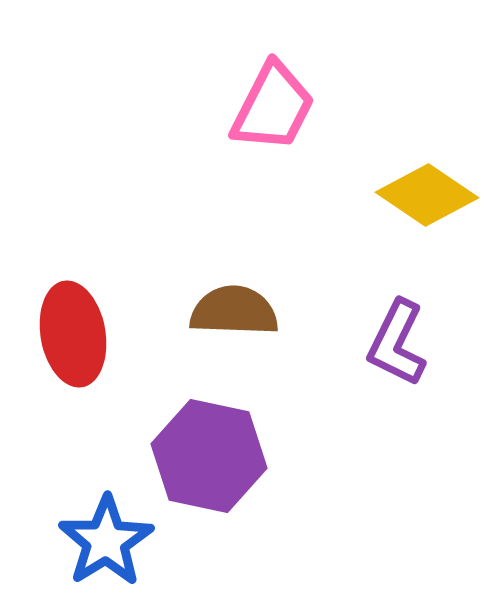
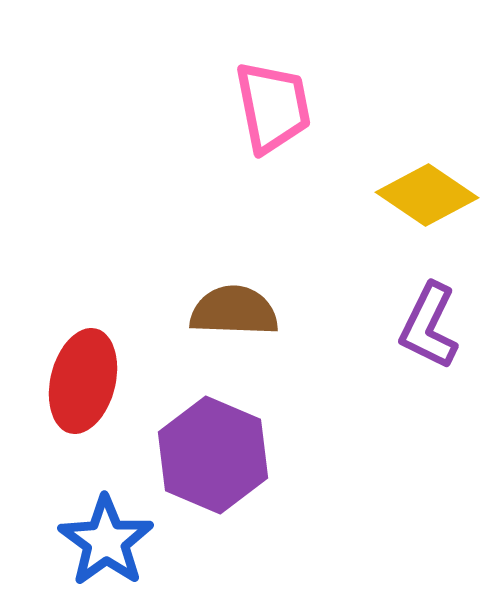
pink trapezoid: rotated 38 degrees counterclockwise
red ellipse: moved 10 px right, 47 px down; rotated 24 degrees clockwise
purple L-shape: moved 32 px right, 17 px up
purple hexagon: moved 4 px right, 1 px up; rotated 11 degrees clockwise
blue star: rotated 4 degrees counterclockwise
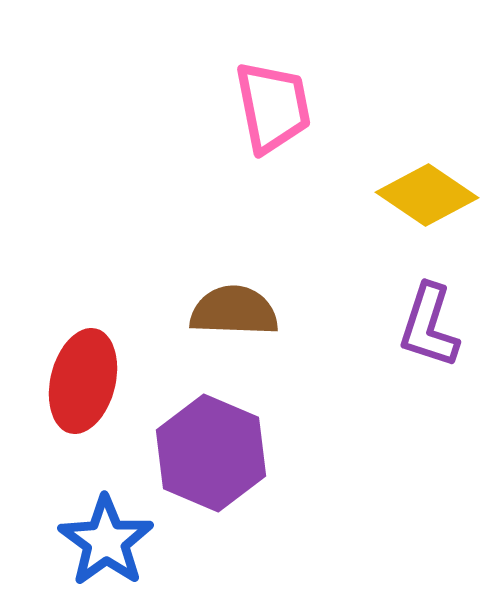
purple L-shape: rotated 8 degrees counterclockwise
purple hexagon: moved 2 px left, 2 px up
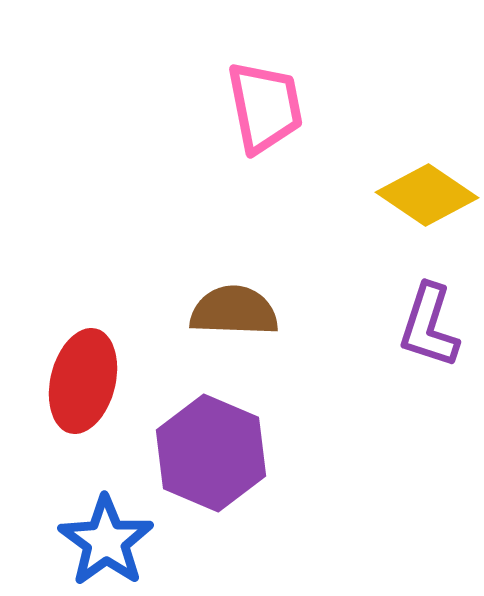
pink trapezoid: moved 8 px left
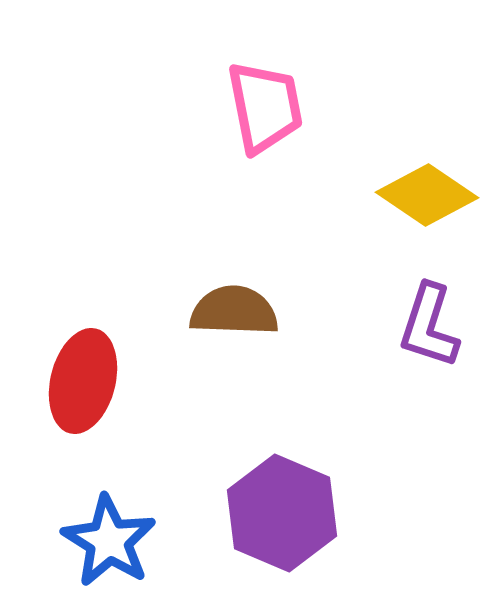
purple hexagon: moved 71 px right, 60 px down
blue star: moved 3 px right; rotated 4 degrees counterclockwise
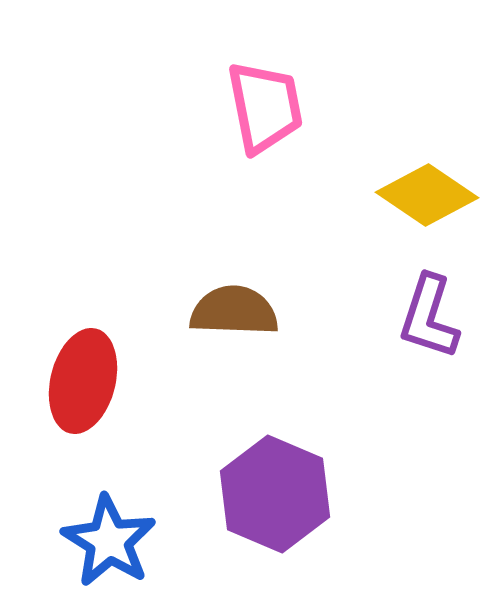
purple L-shape: moved 9 px up
purple hexagon: moved 7 px left, 19 px up
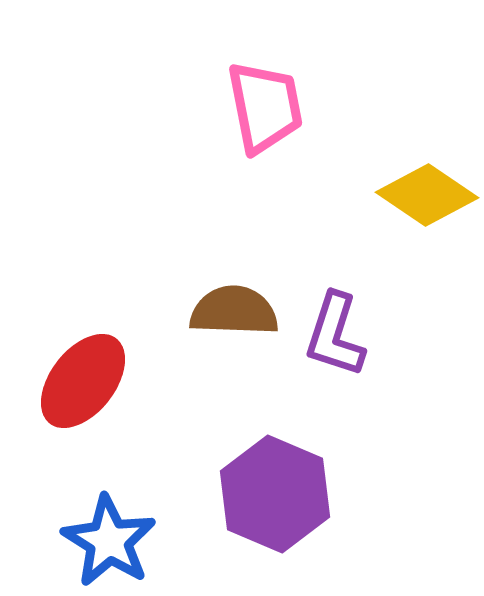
purple L-shape: moved 94 px left, 18 px down
red ellipse: rotated 24 degrees clockwise
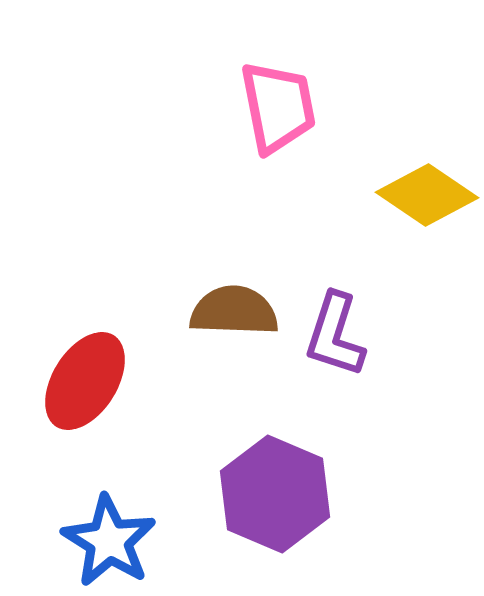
pink trapezoid: moved 13 px right
red ellipse: moved 2 px right; rotated 6 degrees counterclockwise
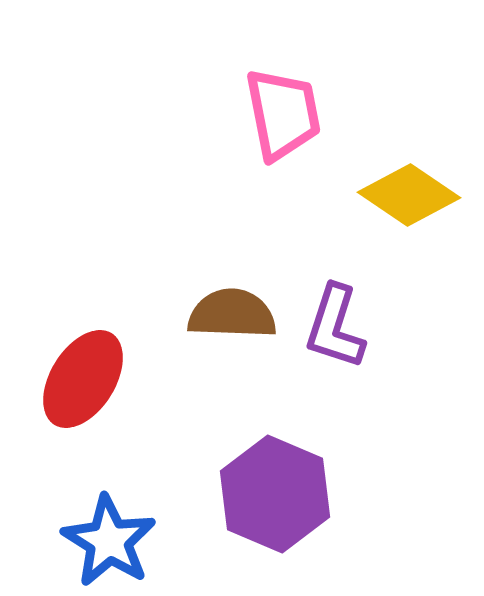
pink trapezoid: moved 5 px right, 7 px down
yellow diamond: moved 18 px left
brown semicircle: moved 2 px left, 3 px down
purple L-shape: moved 8 px up
red ellipse: moved 2 px left, 2 px up
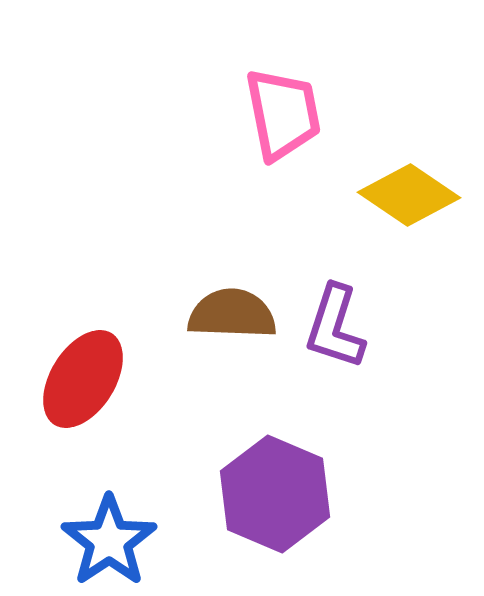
blue star: rotated 6 degrees clockwise
